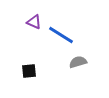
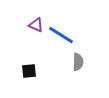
purple triangle: moved 2 px right, 3 px down
gray semicircle: rotated 108 degrees clockwise
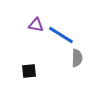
purple triangle: rotated 14 degrees counterclockwise
gray semicircle: moved 1 px left, 4 px up
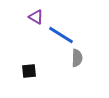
purple triangle: moved 8 px up; rotated 21 degrees clockwise
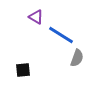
gray semicircle: rotated 18 degrees clockwise
black square: moved 6 px left, 1 px up
